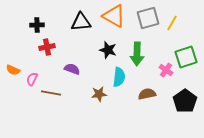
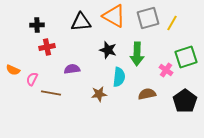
purple semicircle: rotated 28 degrees counterclockwise
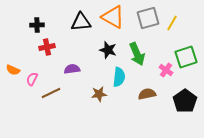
orange triangle: moved 1 px left, 1 px down
green arrow: rotated 25 degrees counterclockwise
brown line: rotated 36 degrees counterclockwise
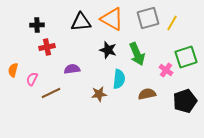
orange triangle: moved 1 px left, 2 px down
orange semicircle: rotated 80 degrees clockwise
cyan semicircle: moved 2 px down
black pentagon: rotated 15 degrees clockwise
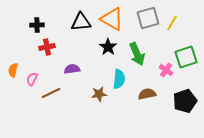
black star: moved 3 px up; rotated 18 degrees clockwise
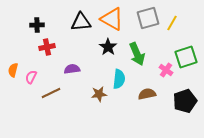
pink semicircle: moved 1 px left, 2 px up
